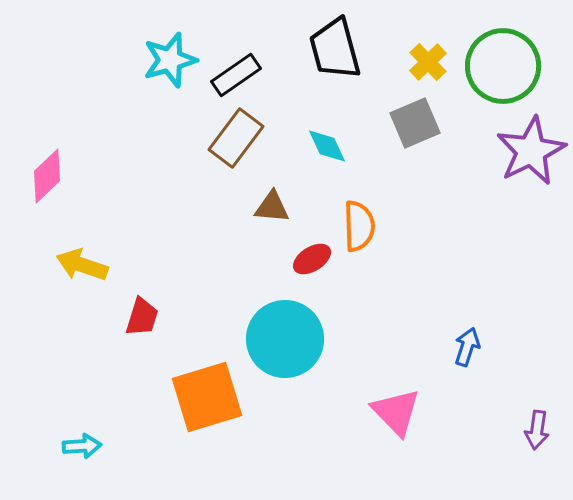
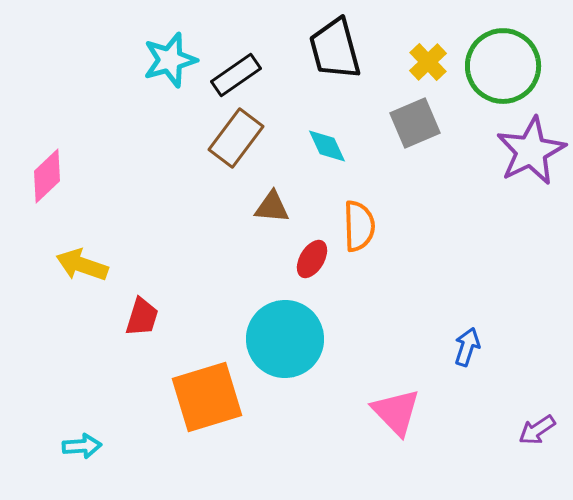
red ellipse: rotated 27 degrees counterclockwise
purple arrow: rotated 48 degrees clockwise
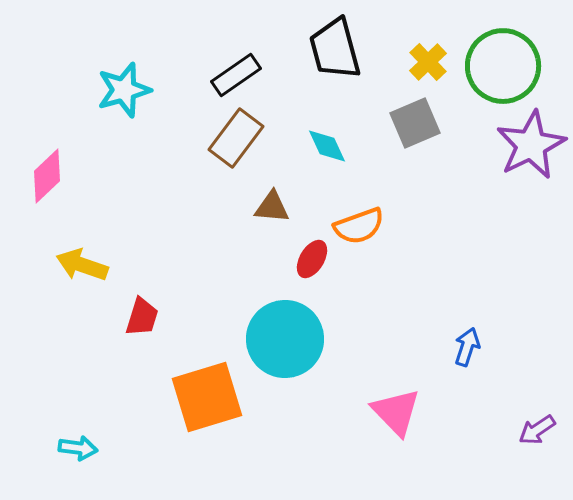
cyan star: moved 46 px left, 30 px down
purple star: moved 6 px up
orange semicircle: rotated 72 degrees clockwise
cyan arrow: moved 4 px left, 2 px down; rotated 12 degrees clockwise
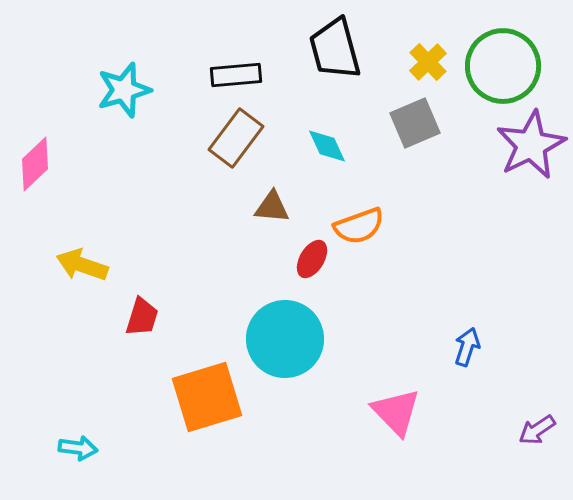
black rectangle: rotated 30 degrees clockwise
pink diamond: moved 12 px left, 12 px up
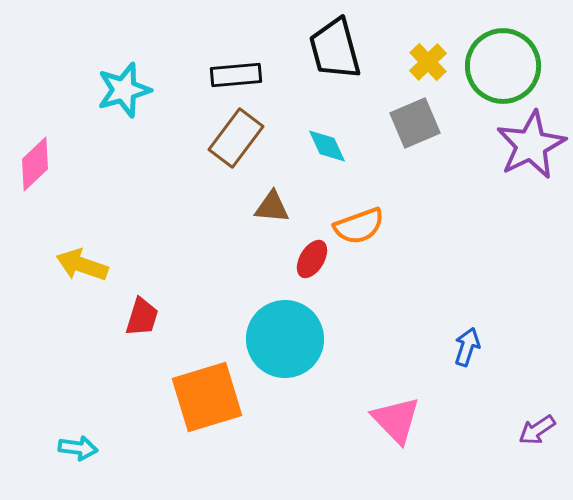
pink triangle: moved 8 px down
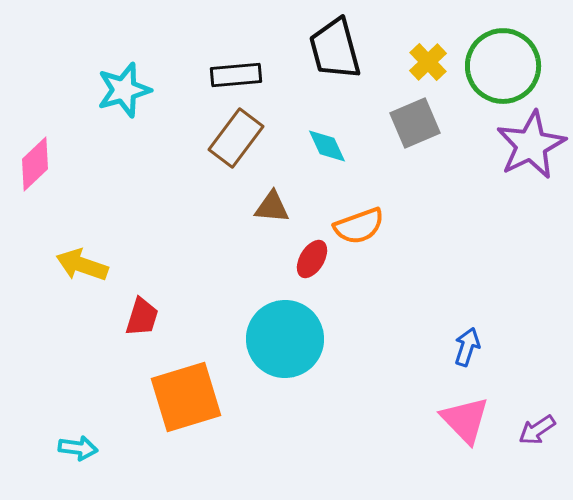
orange square: moved 21 px left
pink triangle: moved 69 px right
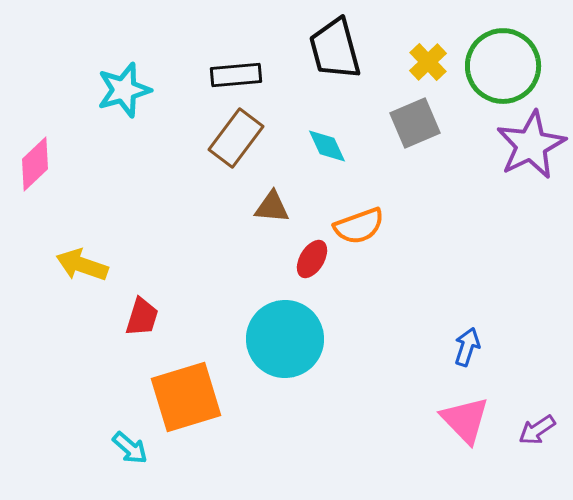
cyan arrow: moved 52 px right; rotated 33 degrees clockwise
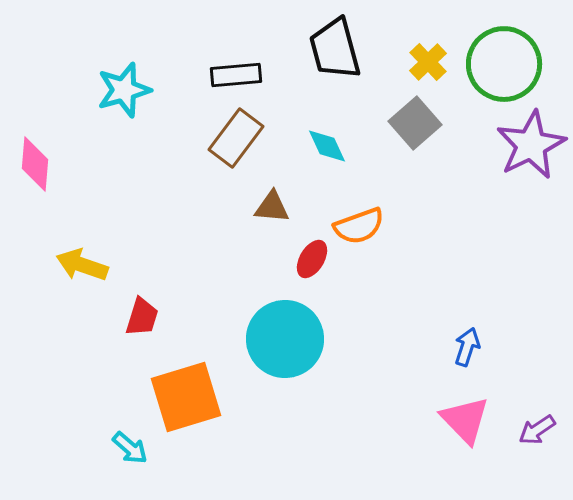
green circle: moved 1 px right, 2 px up
gray square: rotated 18 degrees counterclockwise
pink diamond: rotated 42 degrees counterclockwise
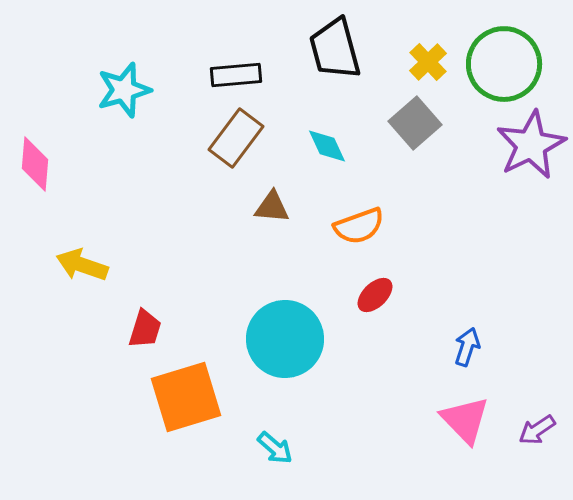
red ellipse: moved 63 px right, 36 px down; rotated 15 degrees clockwise
red trapezoid: moved 3 px right, 12 px down
cyan arrow: moved 145 px right
